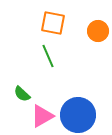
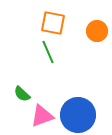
orange circle: moved 1 px left
green line: moved 4 px up
pink triangle: rotated 10 degrees clockwise
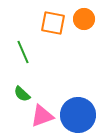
orange circle: moved 13 px left, 12 px up
green line: moved 25 px left
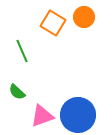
orange circle: moved 2 px up
orange square: rotated 20 degrees clockwise
green line: moved 1 px left, 1 px up
green semicircle: moved 5 px left, 2 px up
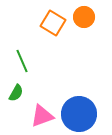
green line: moved 10 px down
green semicircle: moved 1 px left, 1 px down; rotated 102 degrees counterclockwise
blue circle: moved 1 px right, 1 px up
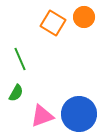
green line: moved 2 px left, 2 px up
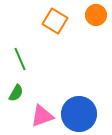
orange circle: moved 12 px right, 2 px up
orange square: moved 2 px right, 2 px up
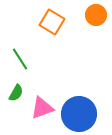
orange square: moved 3 px left, 1 px down
green line: rotated 10 degrees counterclockwise
pink triangle: moved 8 px up
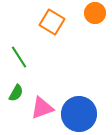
orange circle: moved 1 px left, 2 px up
green line: moved 1 px left, 2 px up
